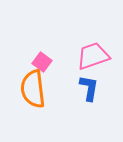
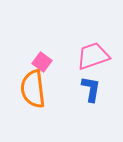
blue L-shape: moved 2 px right, 1 px down
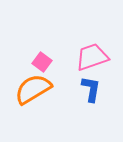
pink trapezoid: moved 1 px left, 1 px down
orange semicircle: rotated 66 degrees clockwise
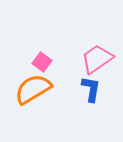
pink trapezoid: moved 5 px right, 2 px down; rotated 16 degrees counterclockwise
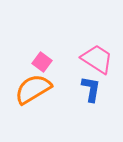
pink trapezoid: rotated 68 degrees clockwise
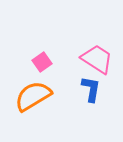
pink square: rotated 18 degrees clockwise
orange semicircle: moved 7 px down
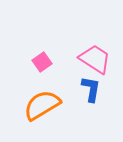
pink trapezoid: moved 2 px left
orange semicircle: moved 9 px right, 9 px down
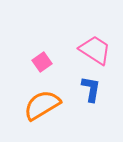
pink trapezoid: moved 9 px up
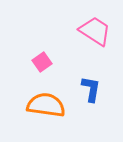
pink trapezoid: moved 19 px up
orange semicircle: moved 4 px right; rotated 39 degrees clockwise
